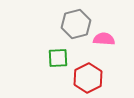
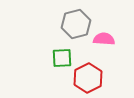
green square: moved 4 px right
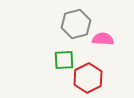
pink semicircle: moved 1 px left
green square: moved 2 px right, 2 px down
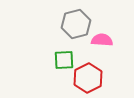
pink semicircle: moved 1 px left, 1 px down
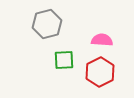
gray hexagon: moved 29 px left
red hexagon: moved 12 px right, 6 px up
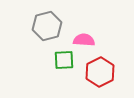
gray hexagon: moved 2 px down
pink semicircle: moved 18 px left
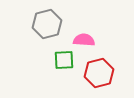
gray hexagon: moved 2 px up
red hexagon: moved 1 px left, 1 px down; rotated 12 degrees clockwise
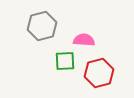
gray hexagon: moved 5 px left, 2 px down
green square: moved 1 px right, 1 px down
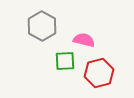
gray hexagon: rotated 16 degrees counterclockwise
pink semicircle: rotated 10 degrees clockwise
